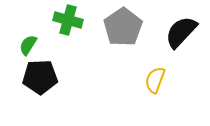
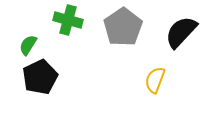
black pentagon: rotated 24 degrees counterclockwise
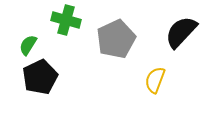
green cross: moved 2 px left
gray pentagon: moved 7 px left, 12 px down; rotated 9 degrees clockwise
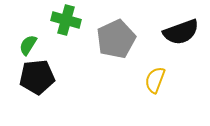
black semicircle: rotated 153 degrees counterclockwise
black pentagon: moved 3 px left; rotated 20 degrees clockwise
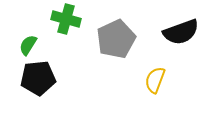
green cross: moved 1 px up
black pentagon: moved 1 px right, 1 px down
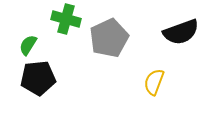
gray pentagon: moved 7 px left, 1 px up
yellow semicircle: moved 1 px left, 2 px down
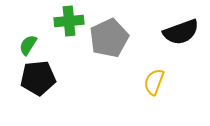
green cross: moved 3 px right, 2 px down; rotated 20 degrees counterclockwise
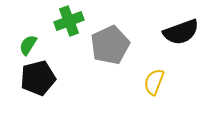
green cross: rotated 16 degrees counterclockwise
gray pentagon: moved 1 px right, 7 px down
black pentagon: rotated 8 degrees counterclockwise
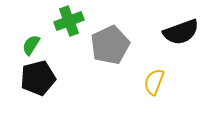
green semicircle: moved 3 px right
